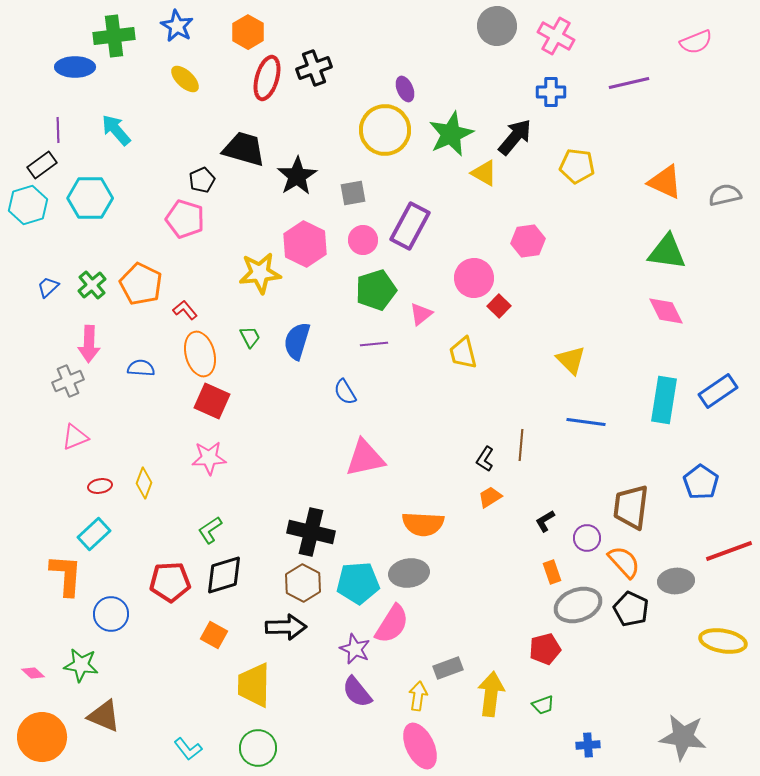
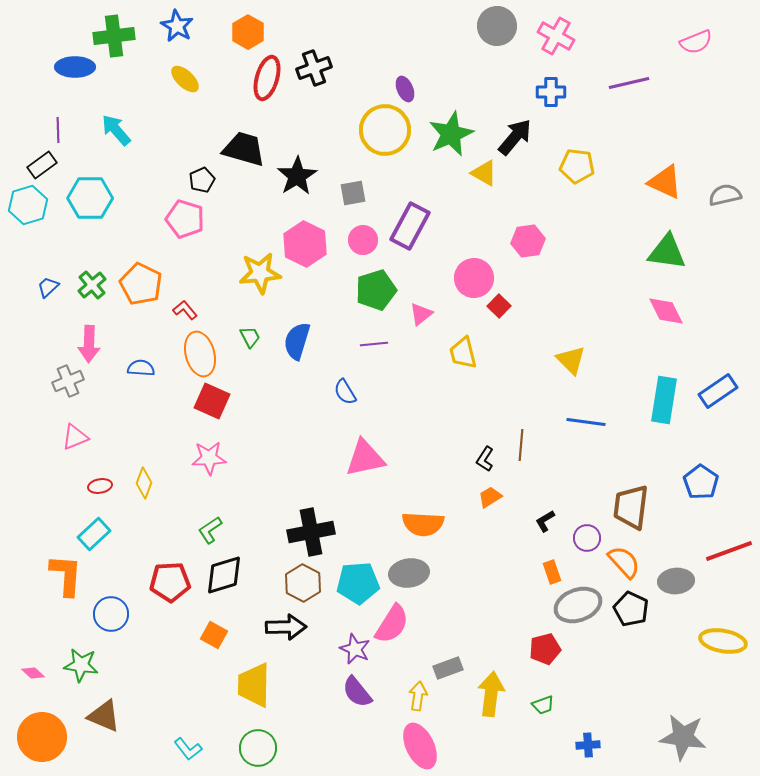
black cross at (311, 532): rotated 24 degrees counterclockwise
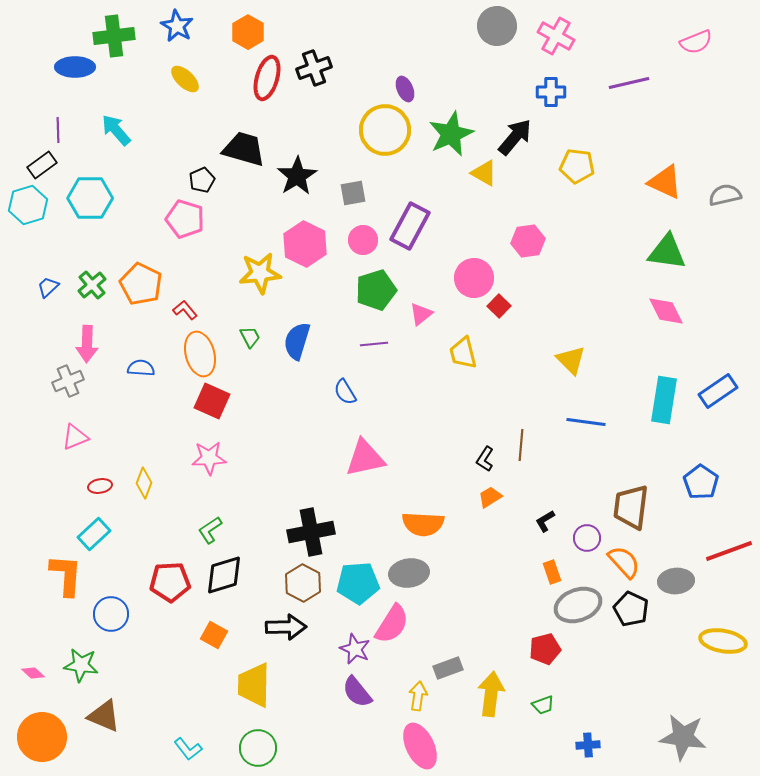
pink arrow at (89, 344): moved 2 px left
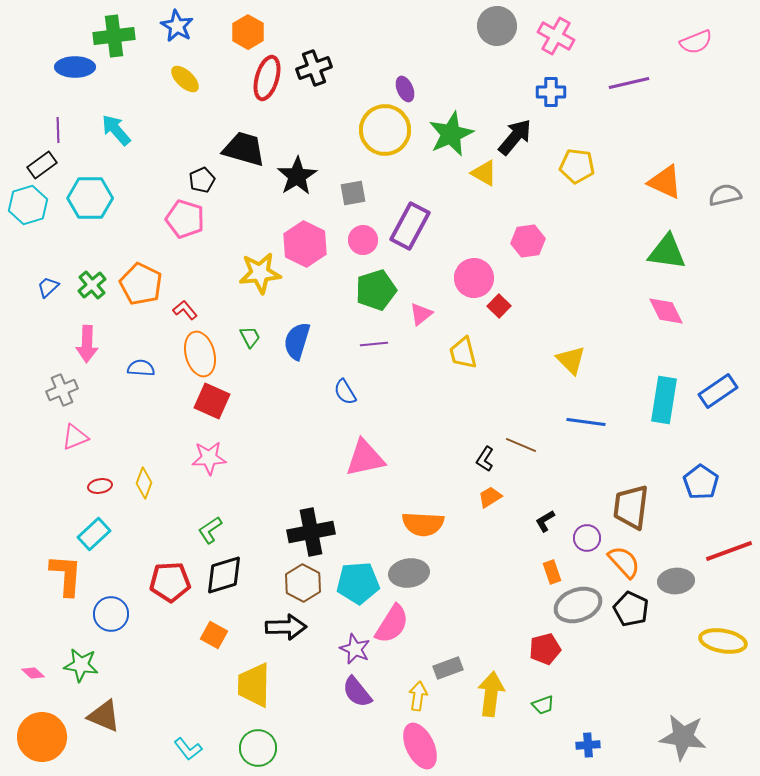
gray cross at (68, 381): moved 6 px left, 9 px down
brown line at (521, 445): rotated 72 degrees counterclockwise
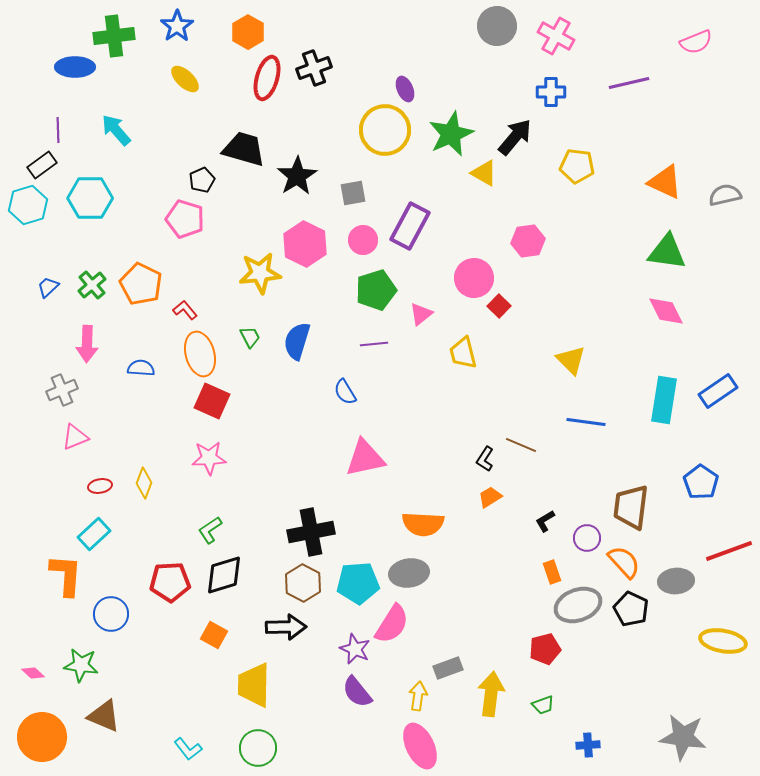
blue star at (177, 26): rotated 8 degrees clockwise
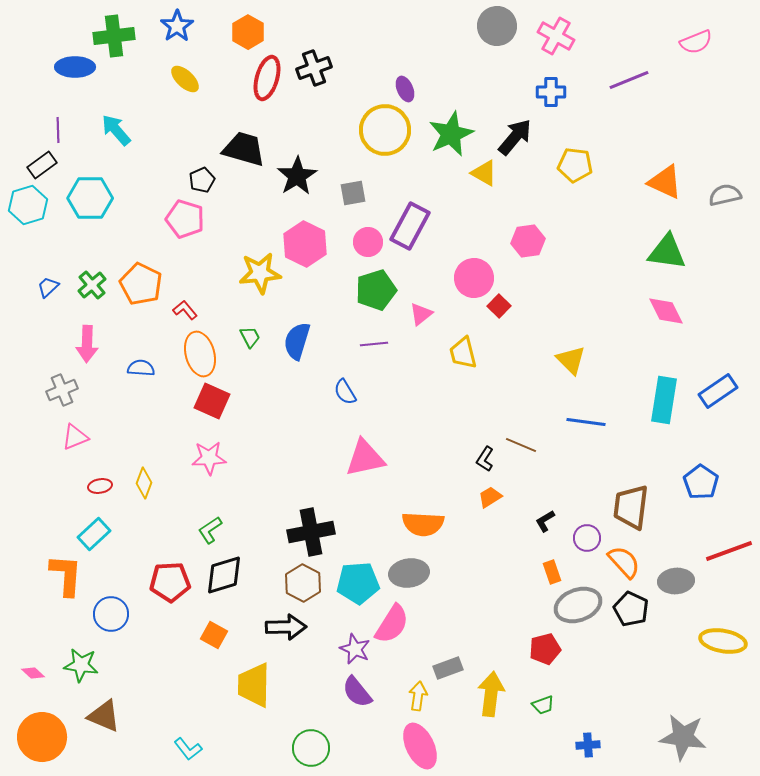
purple line at (629, 83): moved 3 px up; rotated 9 degrees counterclockwise
yellow pentagon at (577, 166): moved 2 px left, 1 px up
pink circle at (363, 240): moved 5 px right, 2 px down
green circle at (258, 748): moved 53 px right
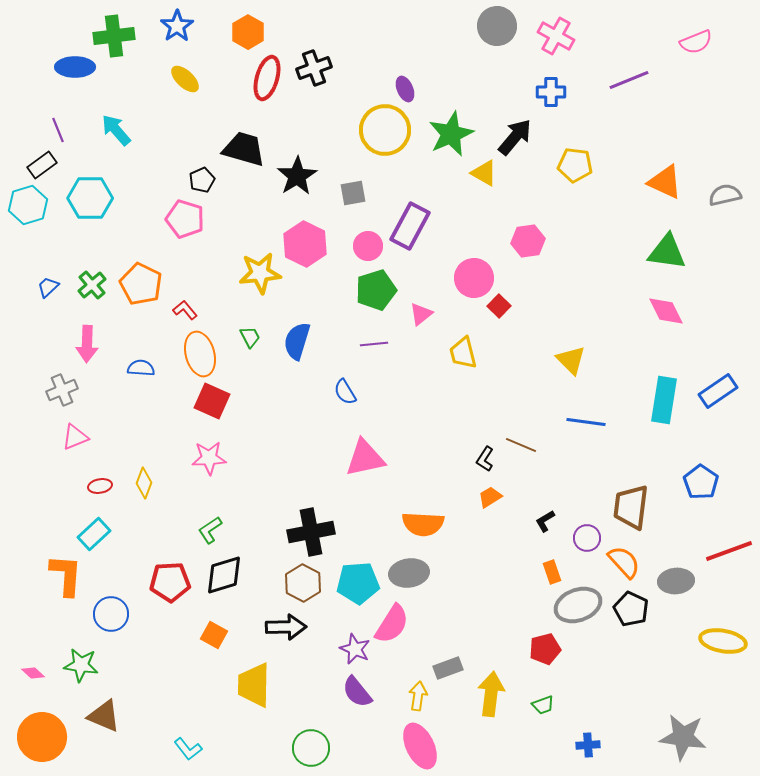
purple line at (58, 130): rotated 20 degrees counterclockwise
pink circle at (368, 242): moved 4 px down
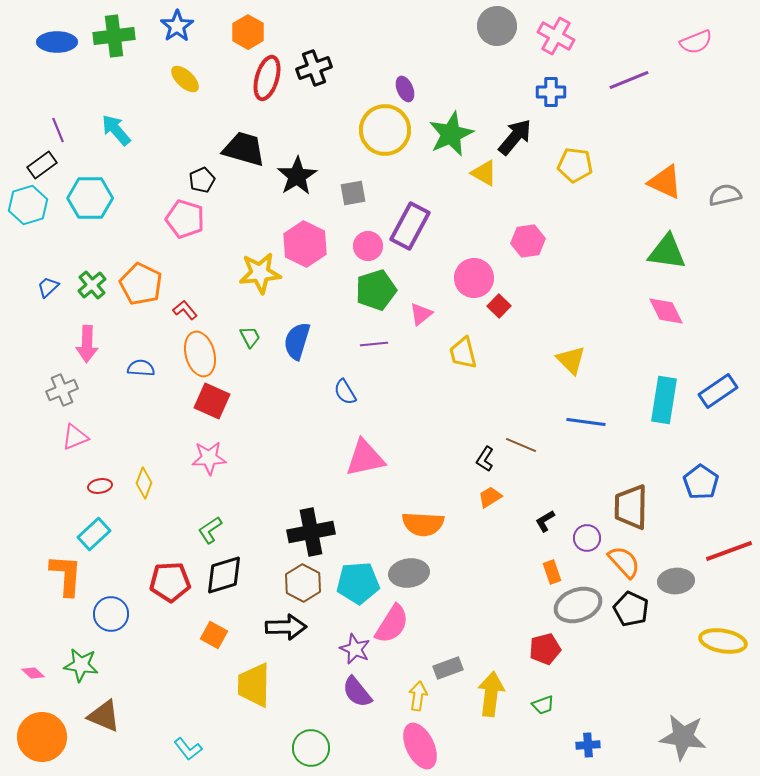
blue ellipse at (75, 67): moved 18 px left, 25 px up
brown trapezoid at (631, 507): rotated 6 degrees counterclockwise
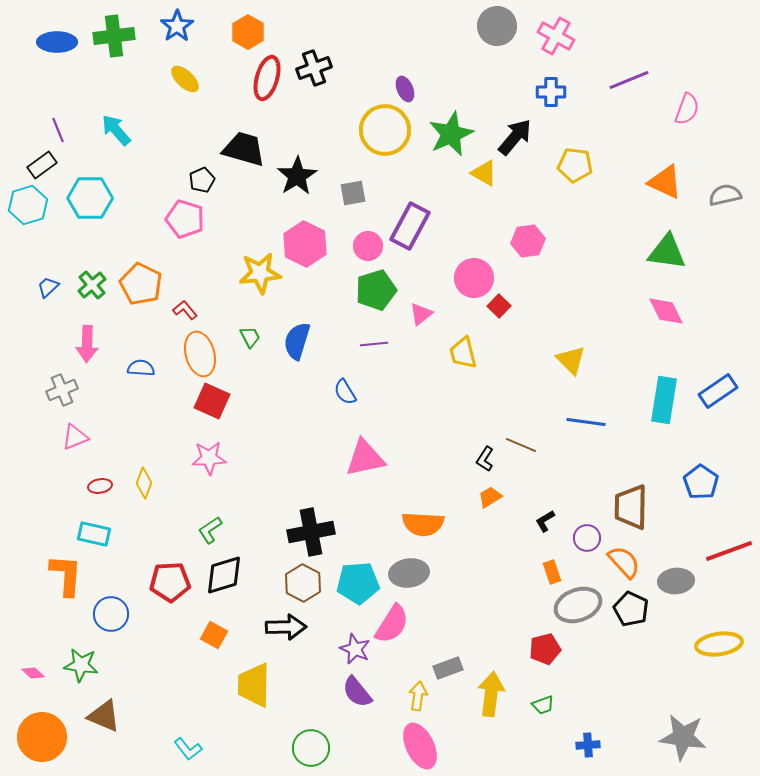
pink semicircle at (696, 42): moved 9 px left, 67 px down; rotated 48 degrees counterclockwise
cyan rectangle at (94, 534): rotated 56 degrees clockwise
yellow ellipse at (723, 641): moved 4 px left, 3 px down; rotated 18 degrees counterclockwise
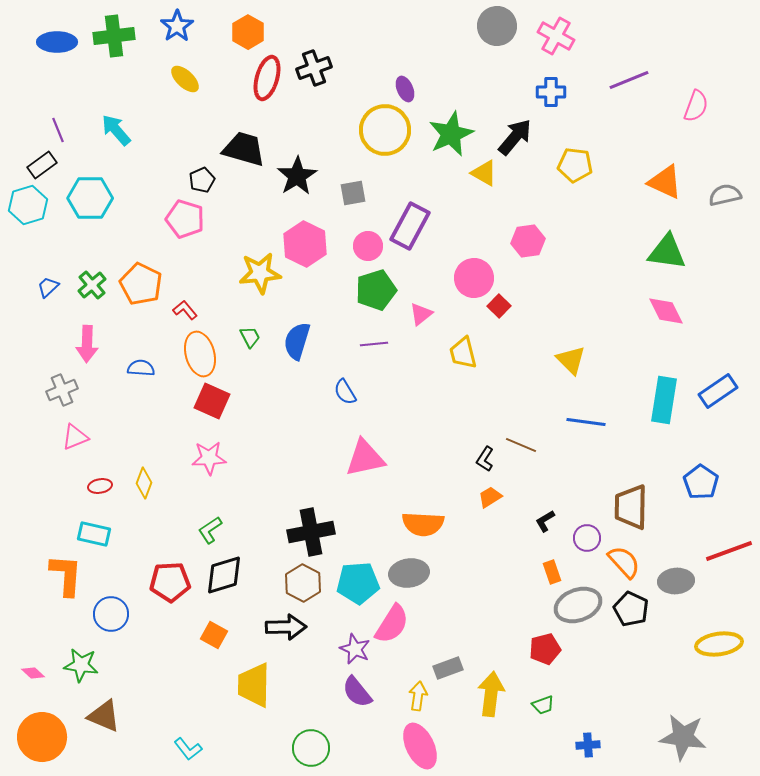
pink semicircle at (687, 109): moved 9 px right, 3 px up
